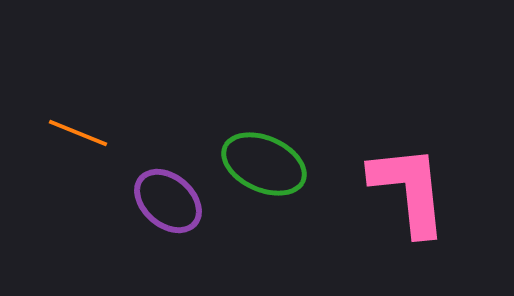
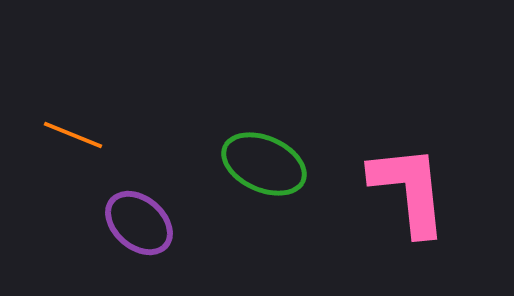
orange line: moved 5 px left, 2 px down
purple ellipse: moved 29 px left, 22 px down
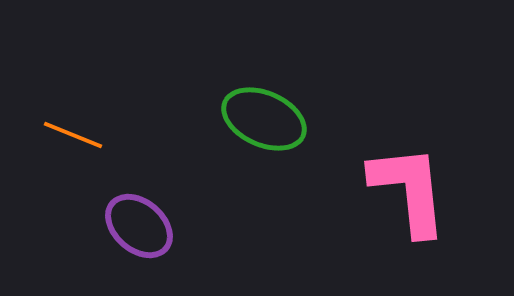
green ellipse: moved 45 px up
purple ellipse: moved 3 px down
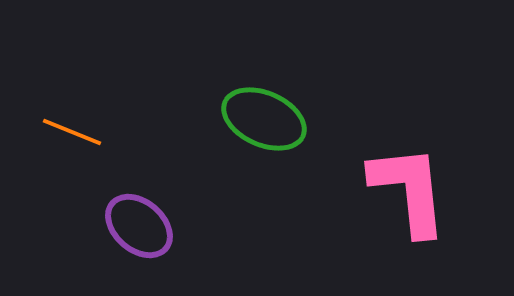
orange line: moved 1 px left, 3 px up
